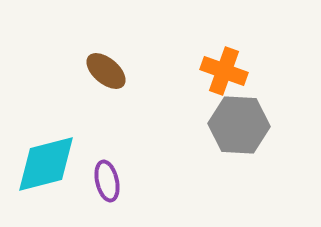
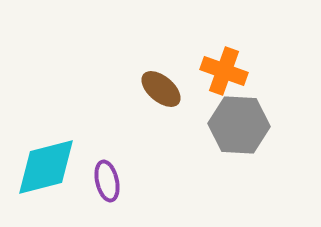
brown ellipse: moved 55 px right, 18 px down
cyan diamond: moved 3 px down
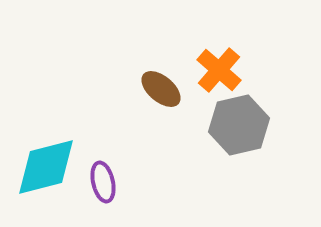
orange cross: moved 5 px left, 1 px up; rotated 21 degrees clockwise
gray hexagon: rotated 16 degrees counterclockwise
purple ellipse: moved 4 px left, 1 px down
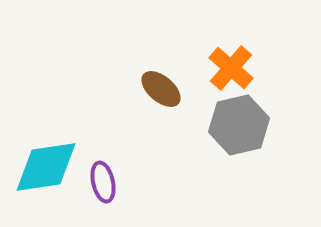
orange cross: moved 12 px right, 2 px up
cyan diamond: rotated 6 degrees clockwise
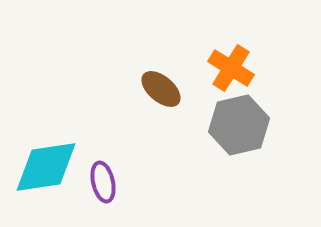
orange cross: rotated 9 degrees counterclockwise
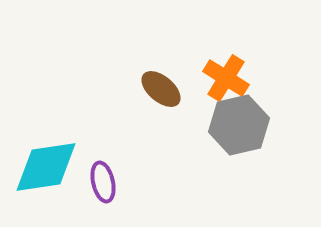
orange cross: moved 5 px left, 10 px down
